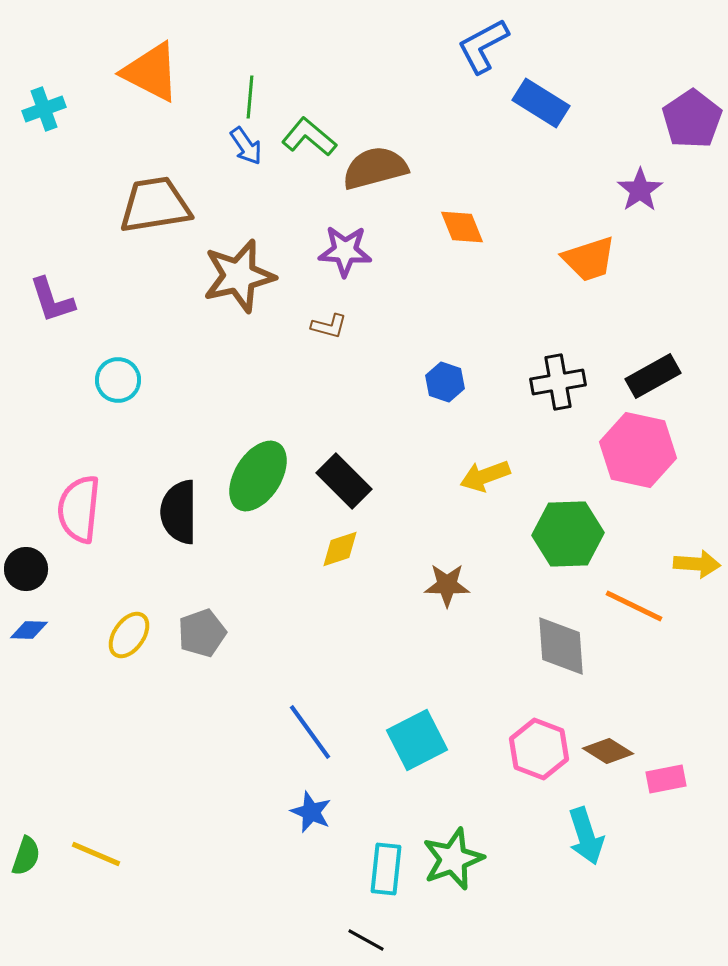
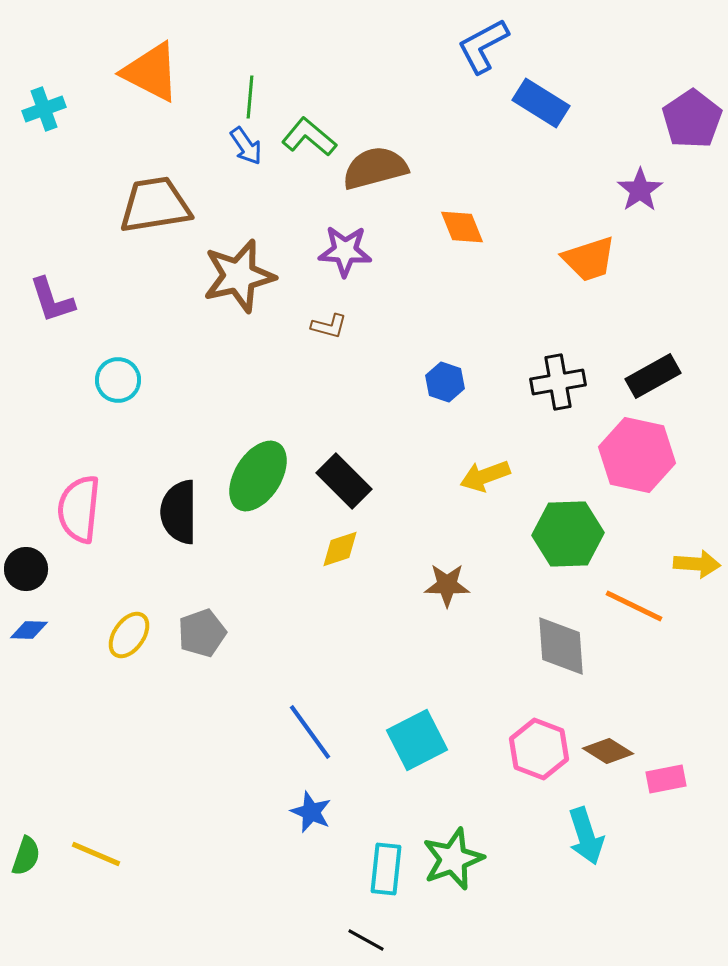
pink hexagon at (638, 450): moved 1 px left, 5 px down
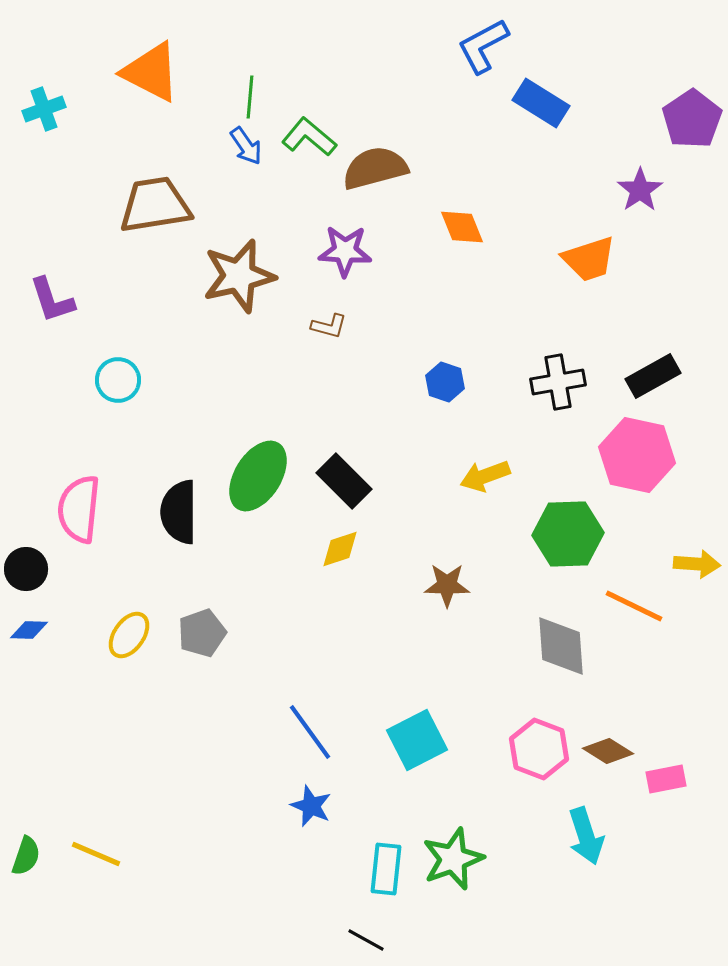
blue star at (311, 812): moved 6 px up
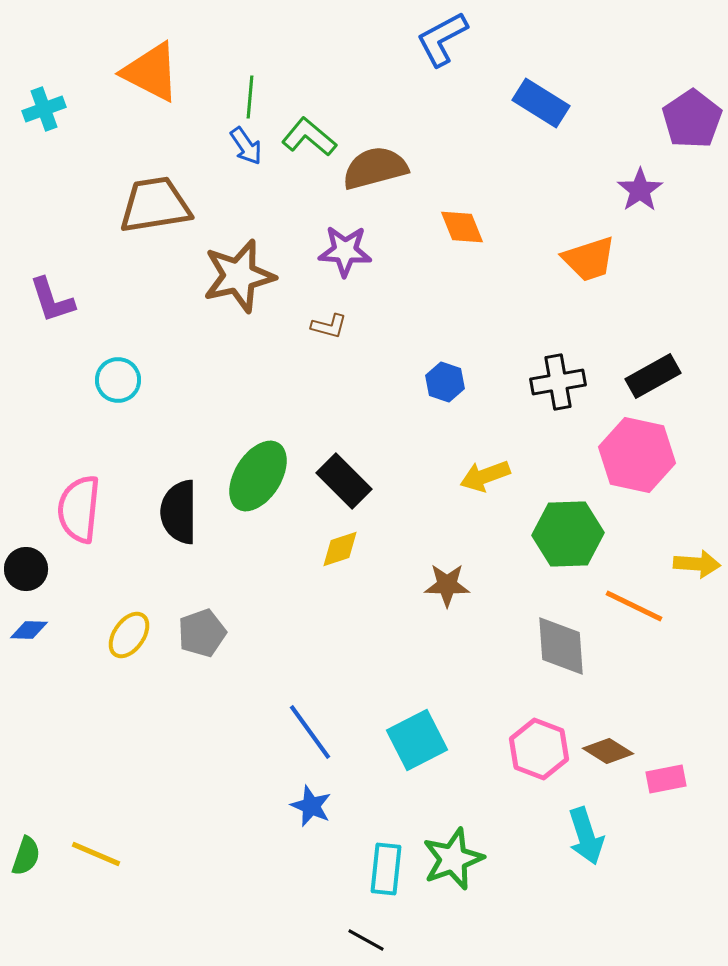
blue L-shape at (483, 46): moved 41 px left, 7 px up
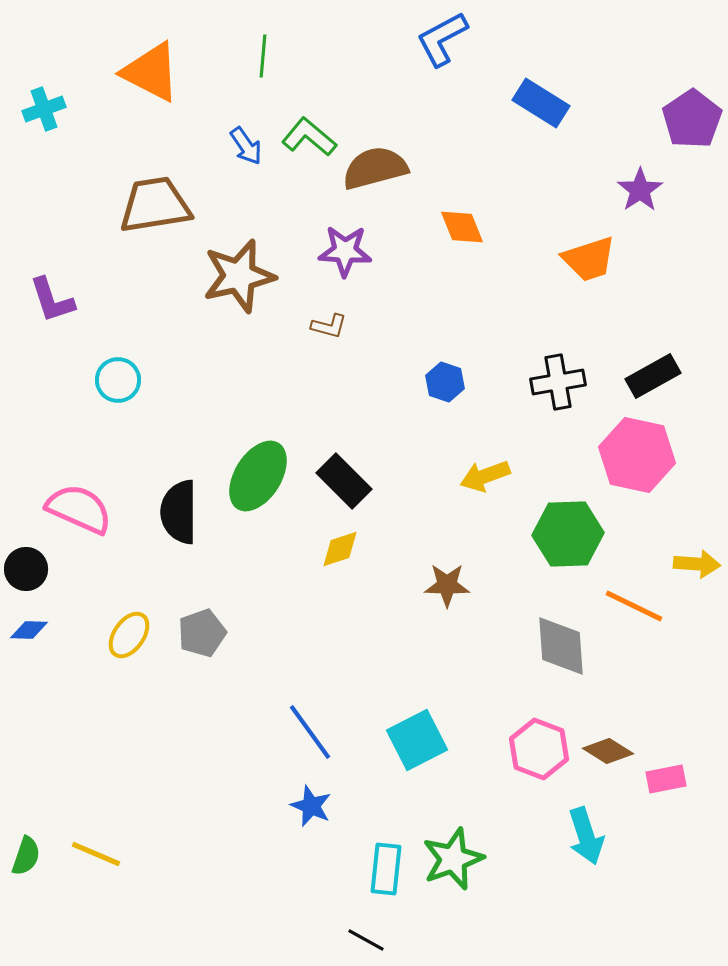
green line at (250, 97): moved 13 px right, 41 px up
pink semicircle at (79, 509): rotated 108 degrees clockwise
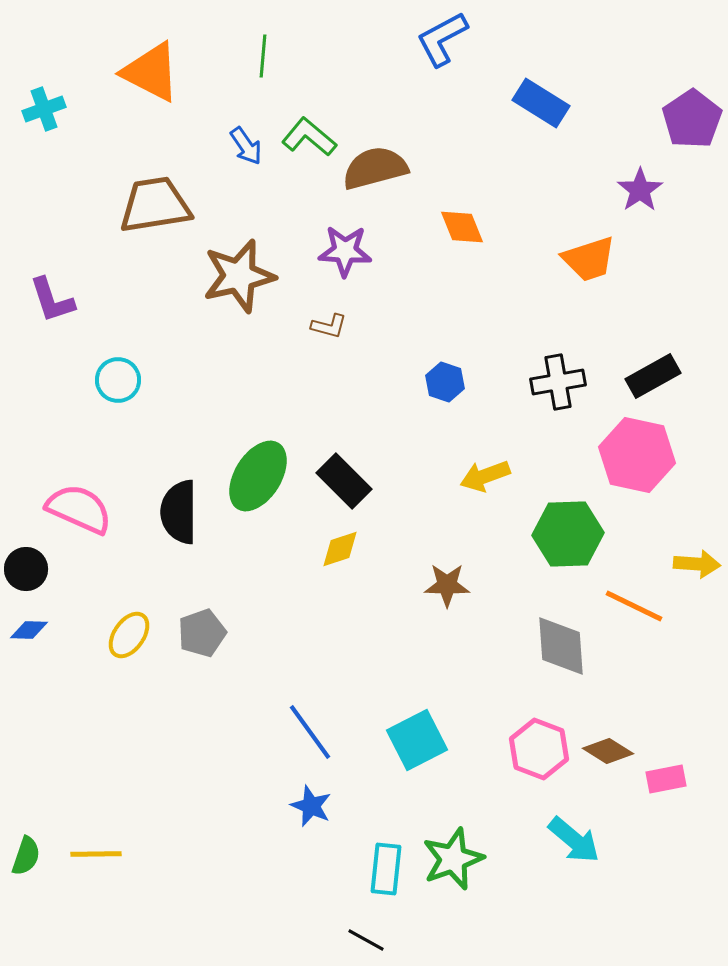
cyan arrow at (586, 836): moved 12 px left, 4 px down; rotated 32 degrees counterclockwise
yellow line at (96, 854): rotated 24 degrees counterclockwise
